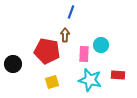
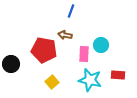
blue line: moved 1 px up
brown arrow: rotated 80 degrees counterclockwise
red pentagon: moved 3 px left, 1 px up
black circle: moved 2 px left
yellow square: rotated 24 degrees counterclockwise
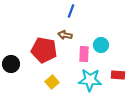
cyan star: rotated 10 degrees counterclockwise
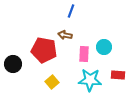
cyan circle: moved 3 px right, 2 px down
black circle: moved 2 px right
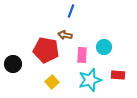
red pentagon: moved 2 px right
pink rectangle: moved 2 px left, 1 px down
cyan star: rotated 20 degrees counterclockwise
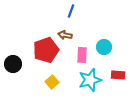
red pentagon: rotated 30 degrees counterclockwise
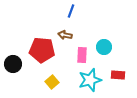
red pentagon: moved 4 px left; rotated 25 degrees clockwise
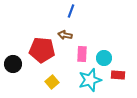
cyan circle: moved 11 px down
pink rectangle: moved 1 px up
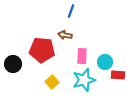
pink rectangle: moved 2 px down
cyan circle: moved 1 px right, 4 px down
cyan star: moved 6 px left
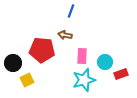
black circle: moved 1 px up
red rectangle: moved 3 px right, 1 px up; rotated 24 degrees counterclockwise
yellow square: moved 25 px left, 2 px up; rotated 16 degrees clockwise
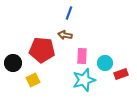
blue line: moved 2 px left, 2 px down
cyan circle: moved 1 px down
yellow square: moved 6 px right
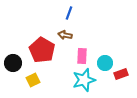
red pentagon: rotated 25 degrees clockwise
